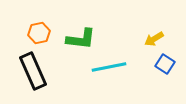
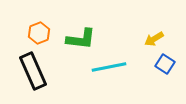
orange hexagon: rotated 10 degrees counterclockwise
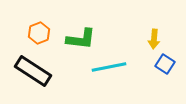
yellow arrow: rotated 54 degrees counterclockwise
black rectangle: rotated 33 degrees counterclockwise
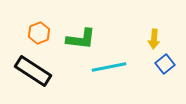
blue square: rotated 18 degrees clockwise
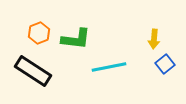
green L-shape: moved 5 px left
